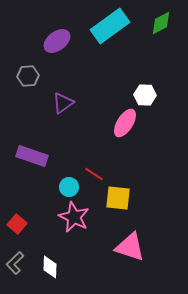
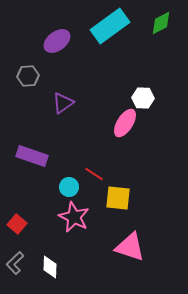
white hexagon: moved 2 px left, 3 px down
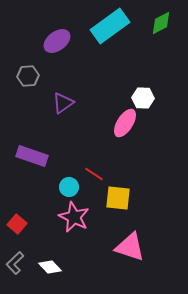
white diamond: rotated 45 degrees counterclockwise
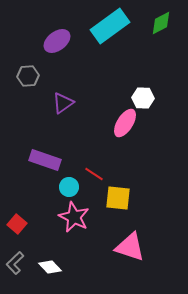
purple rectangle: moved 13 px right, 4 px down
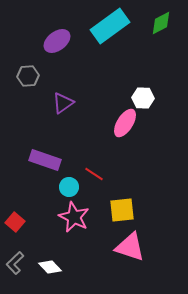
yellow square: moved 4 px right, 12 px down; rotated 12 degrees counterclockwise
red square: moved 2 px left, 2 px up
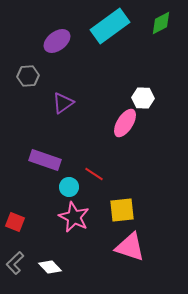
red square: rotated 18 degrees counterclockwise
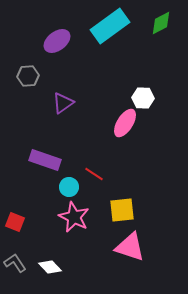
gray L-shape: rotated 100 degrees clockwise
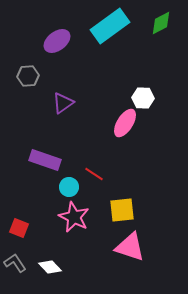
red square: moved 4 px right, 6 px down
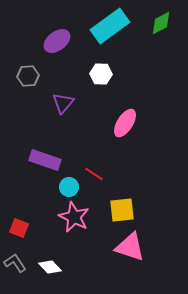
white hexagon: moved 42 px left, 24 px up
purple triangle: rotated 15 degrees counterclockwise
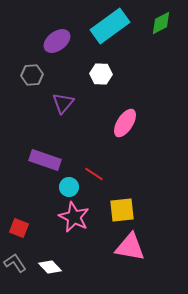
gray hexagon: moved 4 px right, 1 px up
pink triangle: rotated 8 degrees counterclockwise
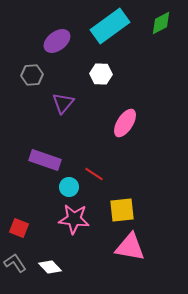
pink star: moved 2 px down; rotated 20 degrees counterclockwise
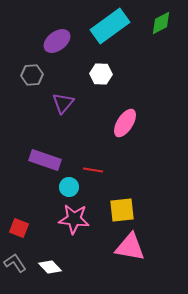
red line: moved 1 px left, 4 px up; rotated 24 degrees counterclockwise
